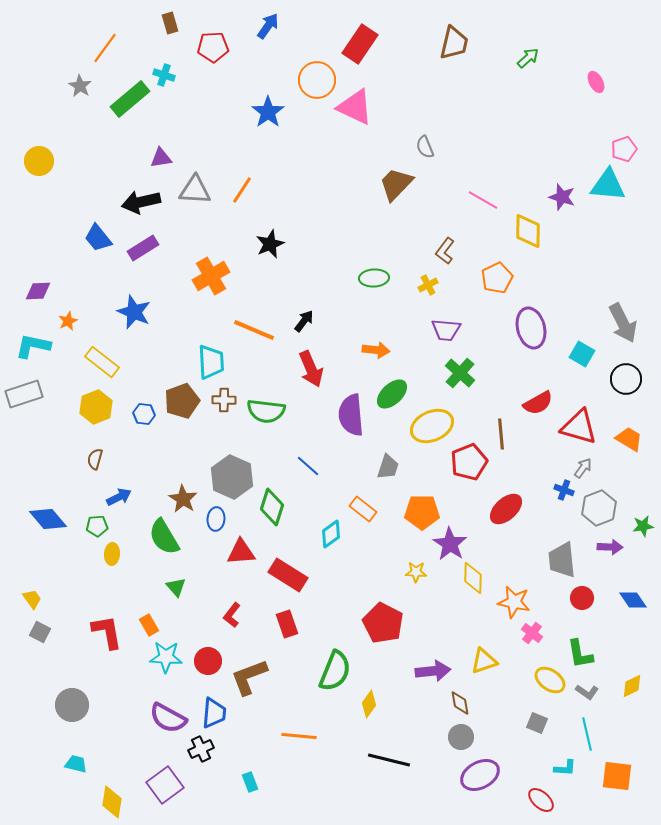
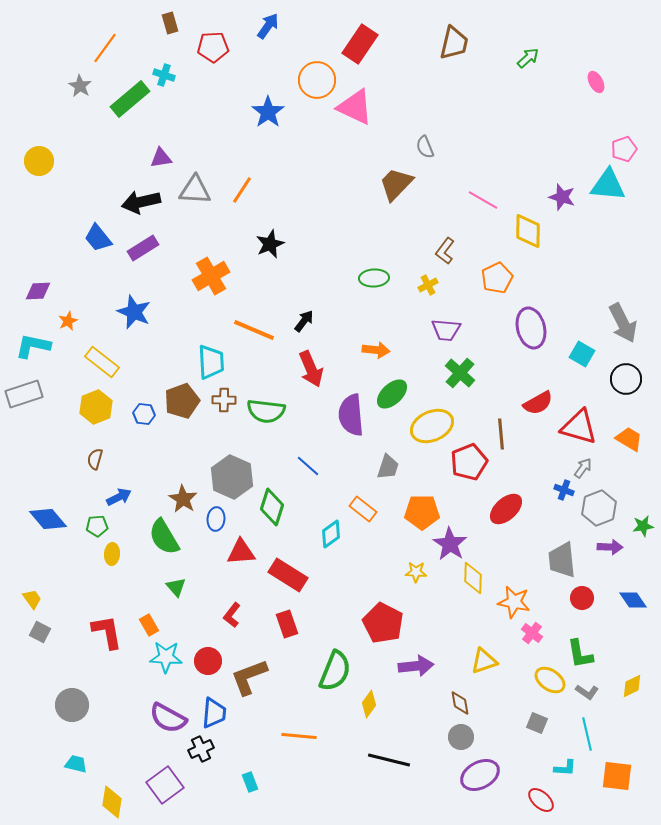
purple arrow at (433, 671): moved 17 px left, 5 px up
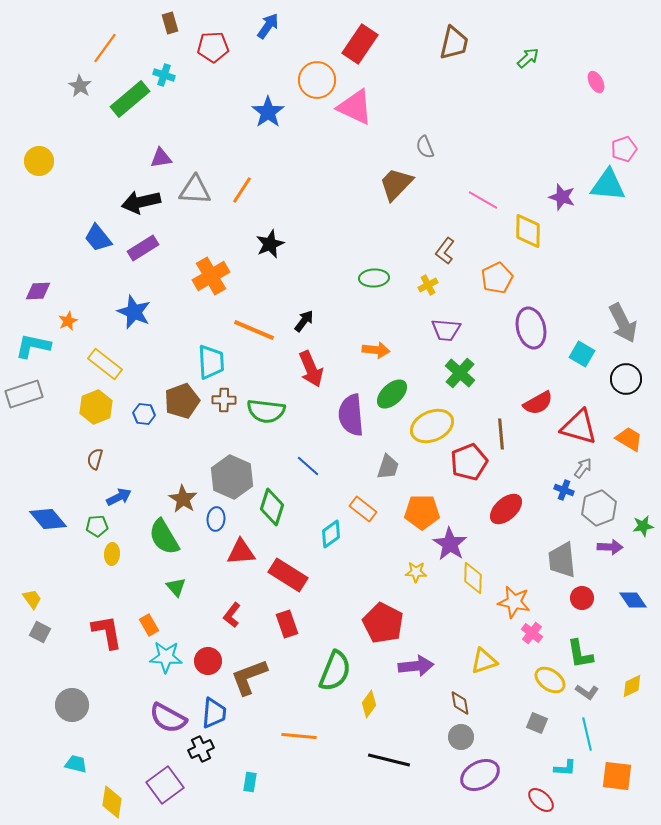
yellow rectangle at (102, 362): moved 3 px right, 2 px down
cyan rectangle at (250, 782): rotated 30 degrees clockwise
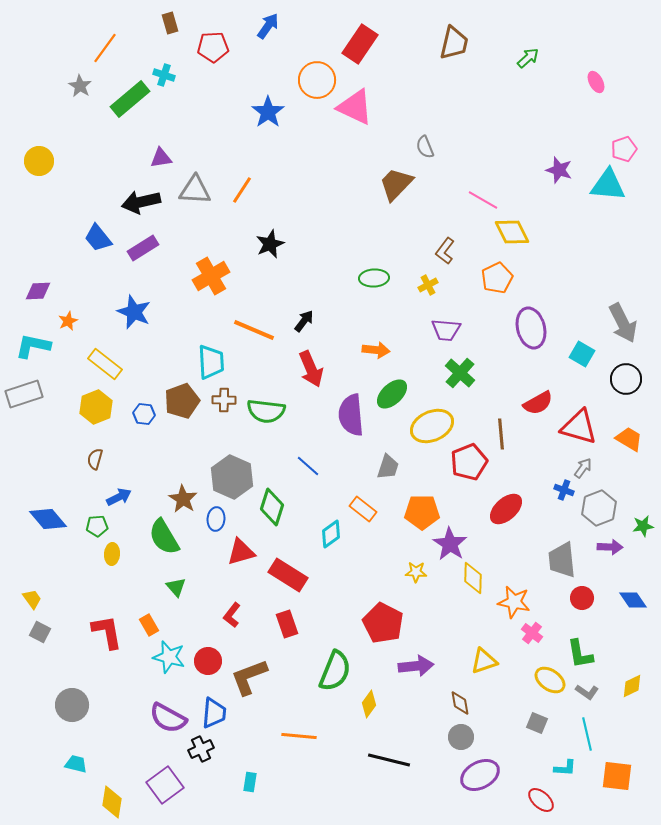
purple star at (562, 197): moved 3 px left, 27 px up
yellow diamond at (528, 231): moved 16 px left, 1 px down; rotated 27 degrees counterclockwise
red triangle at (241, 552): rotated 12 degrees counterclockwise
cyan star at (166, 657): moved 3 px right; rotated 12 degrees clockwise
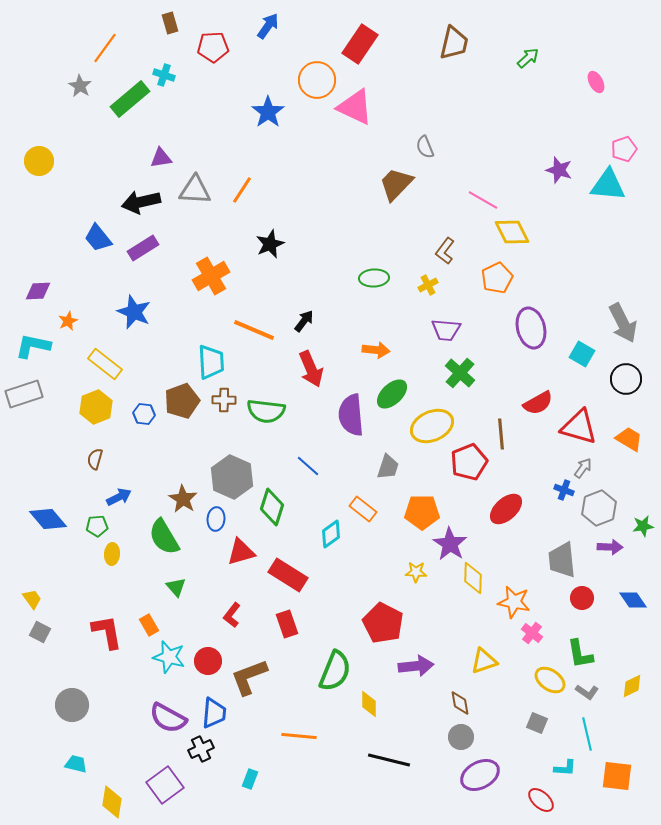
yellow diamond at (369, 704): rotated 36 degrees counterclockwise
cyan rectangle at (250, 782): moved 3 px up; rotated 12 degrees clockwise
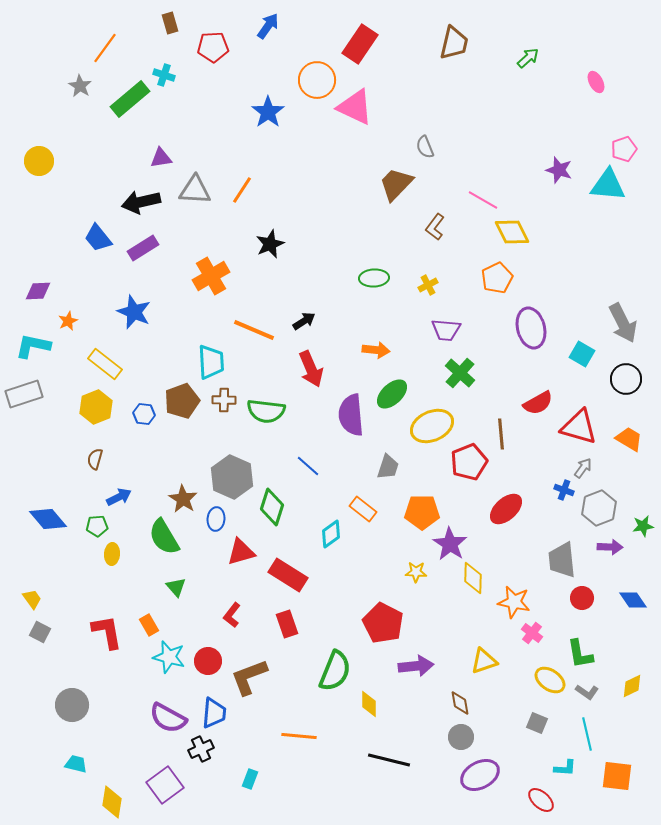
brown L-shape at (445, 251): moved 10 px left, 24 px up
black arrow at (304, 321): rotated 20 degrees clockwise
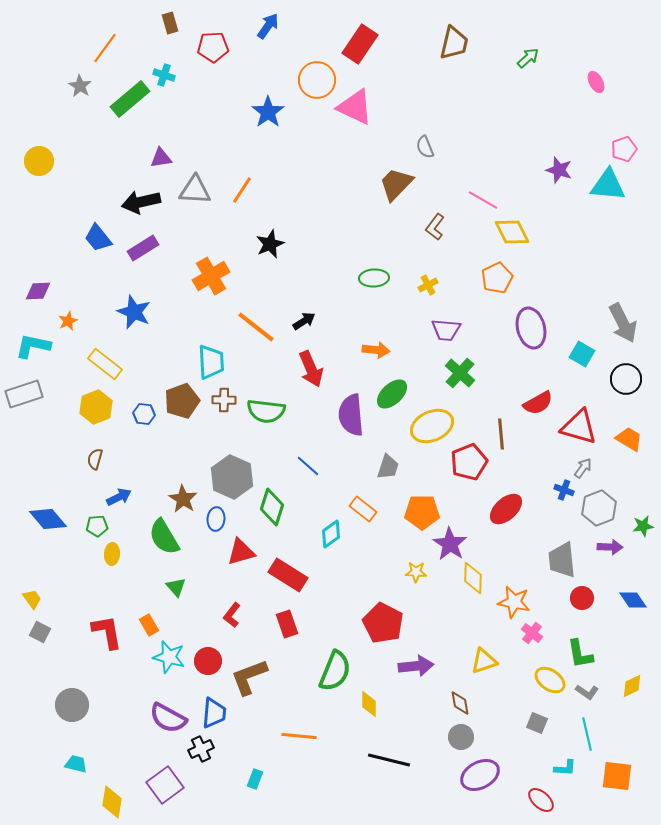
orange line at (254, 330): moved 2 px right, 3 px up; rotated 15 degrees clockwise
cyan rectangle at (250, 779): moved 5 px right
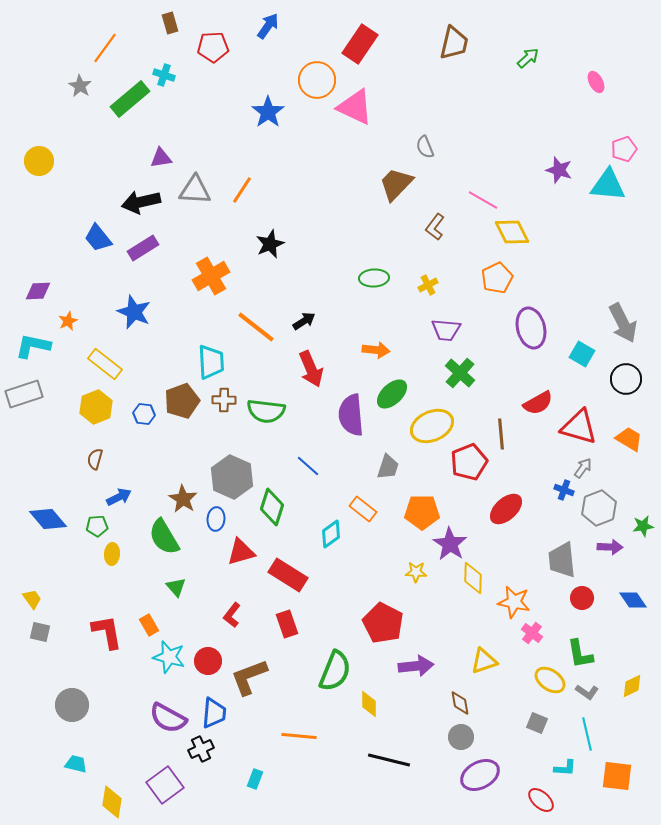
gray square at (40, 632): rotated 15 degrees counterclockwise
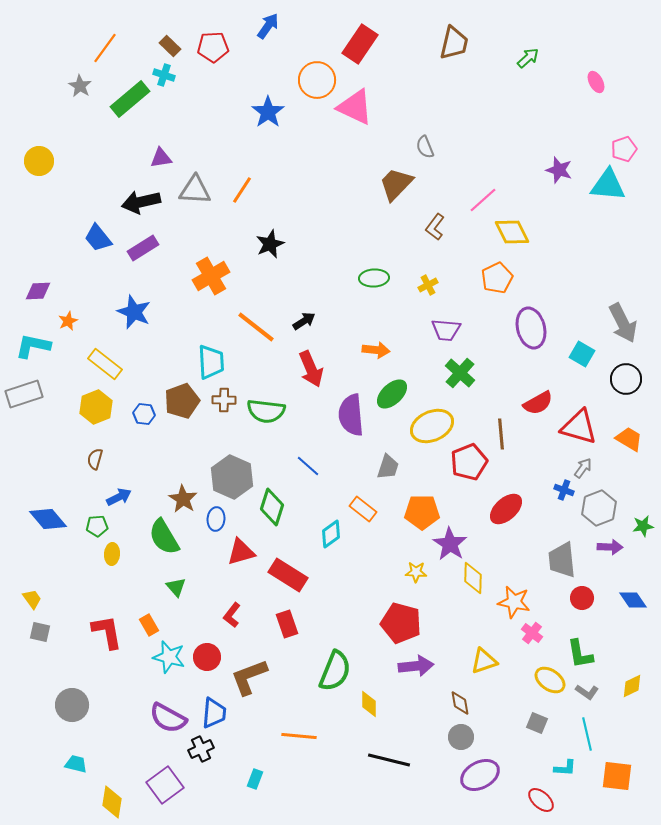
brown rectangle at (170, 23): moved 23 px down; rotated 30 degrees counterclockwise
pink line at (483, 200): rotated 72 degrees counterclockwise
red pentagon at (383, 623): moved 18 px right; rotated 12 degrees counterclockwise
red circle at (208, 661): moved 1 px left, 4 px up
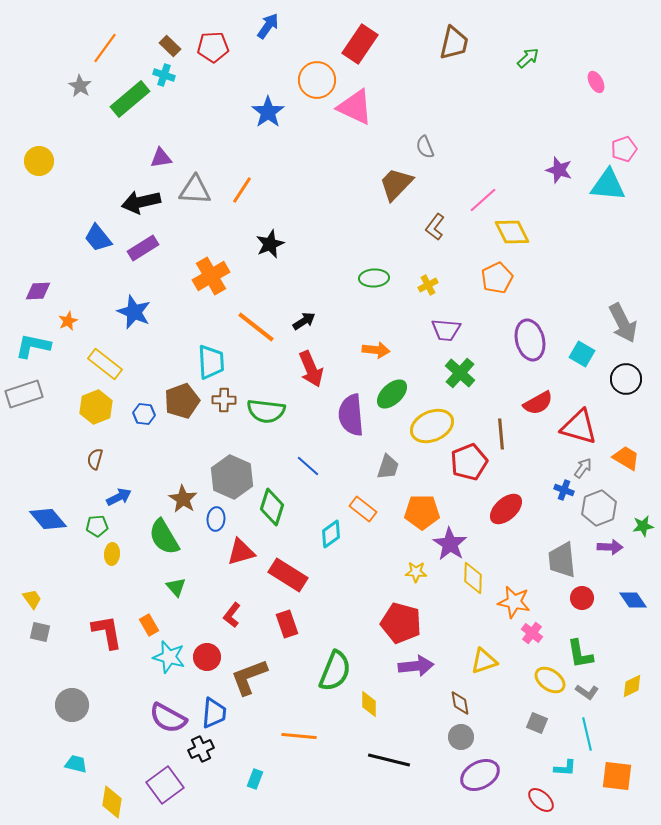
purple ellipse at (531, 328): moved 1 px left, 12 px down
orange trapezoid at (629, 439): moved 3 px left, 19 px down
